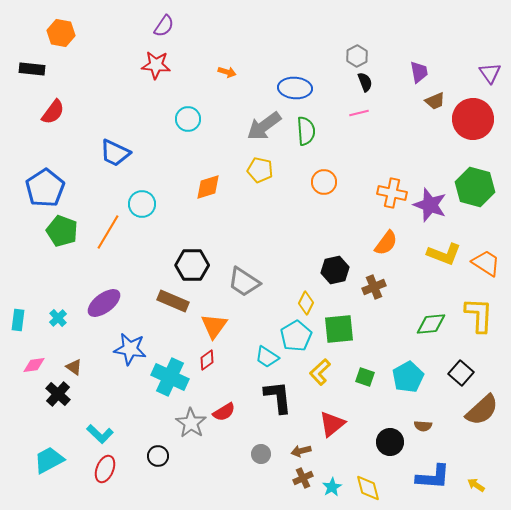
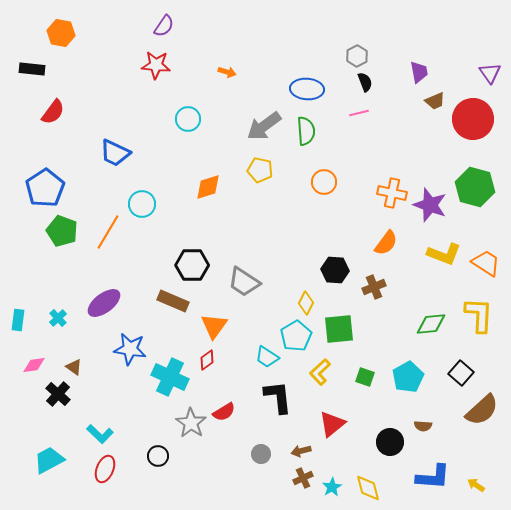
blue ellipse at (295, 88): moved 12 px right, 1 px down
black hexagon at (335, 270): rotated 16 degrees clockwise
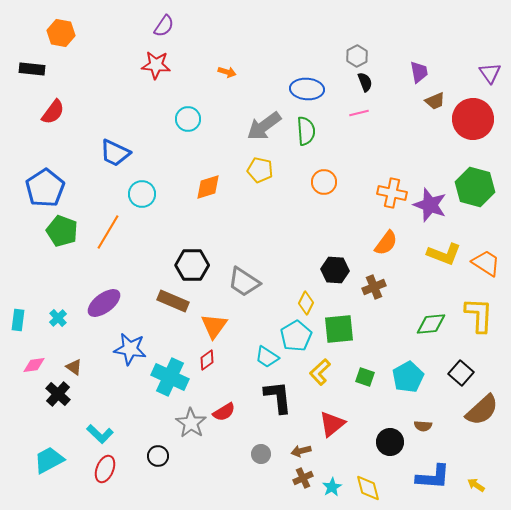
cyan circle at (142, 204): moved 10 px up
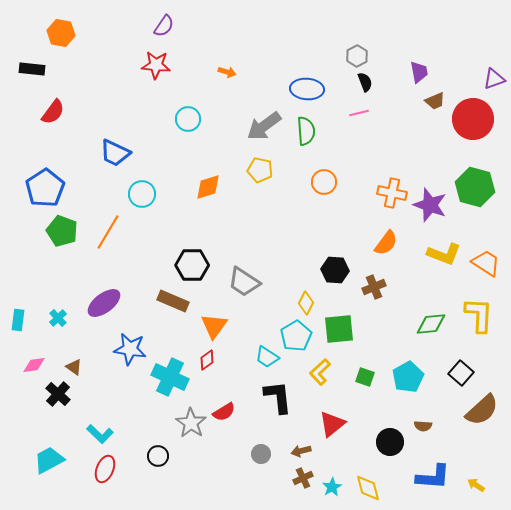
purple triangle at (490, 73): moved 4 px right, 6 px down; rotated 45 degrees clockwise
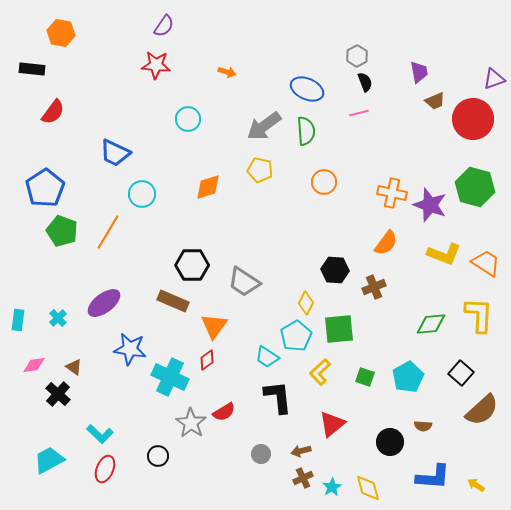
blue ellipse at (307, 89): rotated 20 degrees clockwise
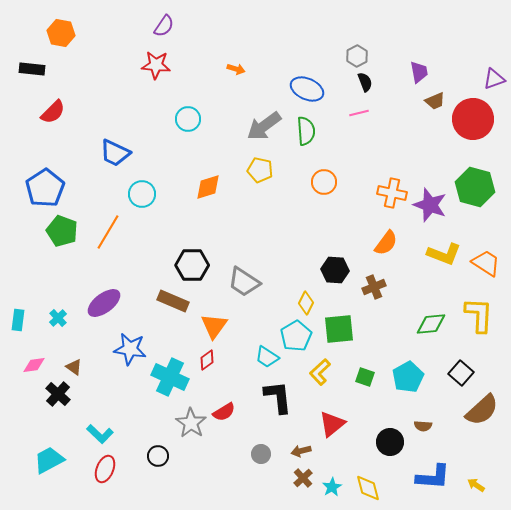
orange arrow at (227, 72): moved 9 px right, 3 px up
red semicircle at (53, 112): rotated 8 degrees clockwise
brown cross at (303, 478): rotated 18 degrees counterclockwise
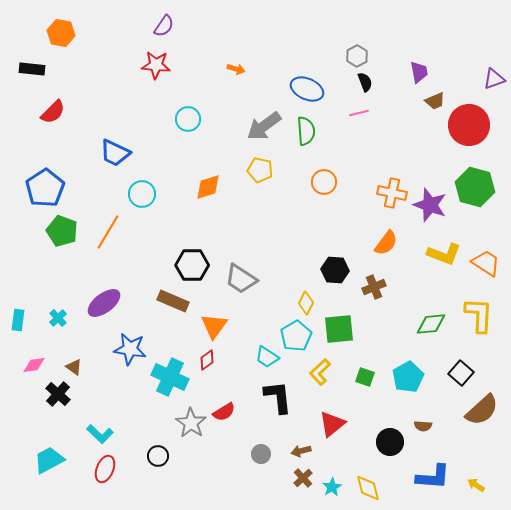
red circle at (473, 119): moved 4 px left, 6 px down
gray trapezoid at (244, 282): moved 3 px left, 3 px up
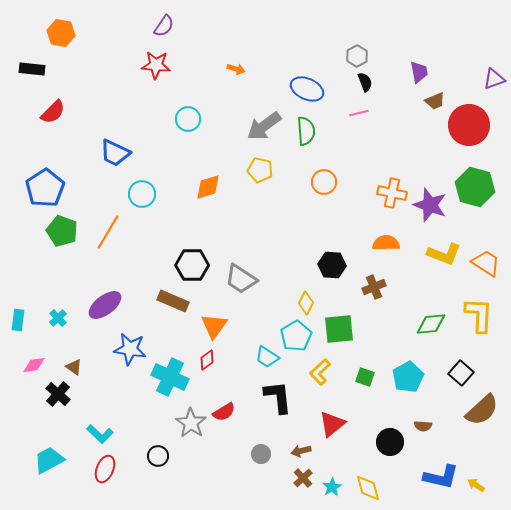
orange semicircle at (386, 243): rotated 128 degrees counterclockwise
black hexagon at (335, 270): moved 3 px left, 5 px up
purple ellipse at (104, 303): moved 1 px right, 2 px down
blue L-shape at (433, 477): moved 8 px right; rotated 9 degrees clockwise
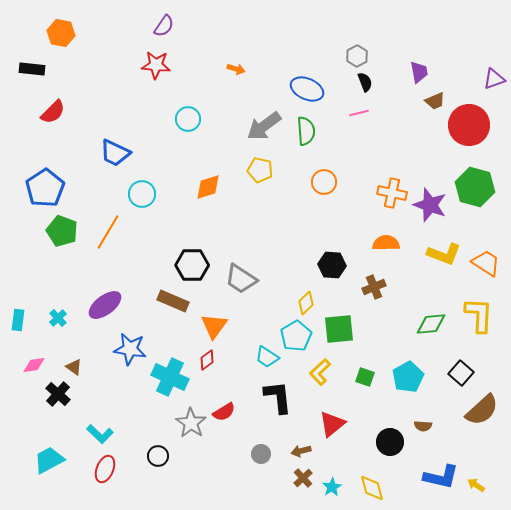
yellow diamond at (306, 303): rotated 20 degrees clockwise
yellow diamond at (368, 488): moved 4 px right
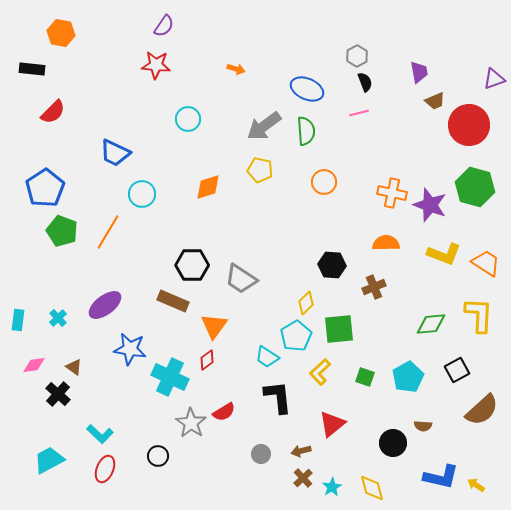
black square at (461, 373): moved 4 px left, 3 px up; rotated 20 degrees clockwise
black circle at (390, 442): moved 3 px right, 1 px down
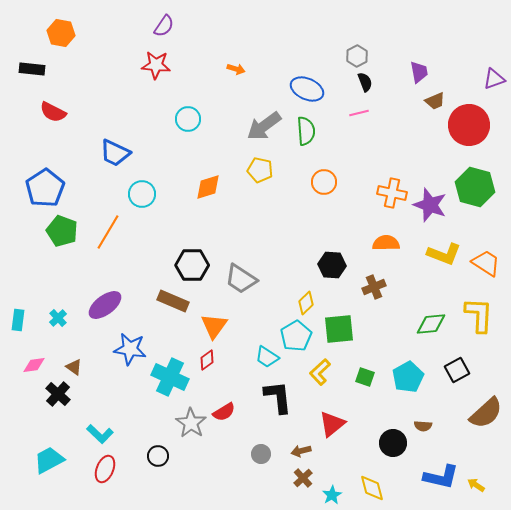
red semicircle at (53, 112): rotated 72 degrees clockwise
brown semicircle at (482, 410): moved 4 px right, 3 px down
cyan star at (332, 487): moved 8 px down
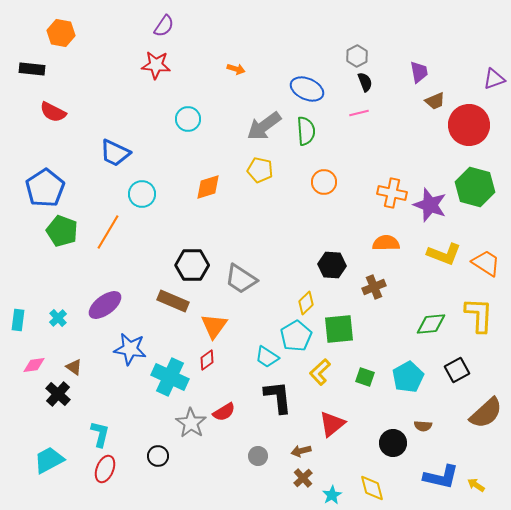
cyan L-shape at (100, 434): rotated 120 degrees counterclockwise
gray circle at (261, 454): moved 3 px left, 2 px down
